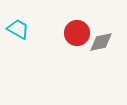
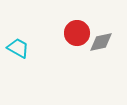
cyan trapezoid: moved 19 px down
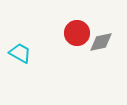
cyan trapezoid: moved 2 px right, 5 px down
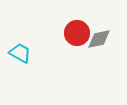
gray diamond: moved 2 px left, 3 px up
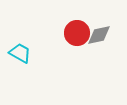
gray diamond: moved 4 px up
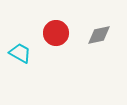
red circle: moved 21 px left
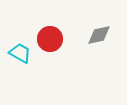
red circle: moved 6 px left, 6 px down
